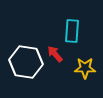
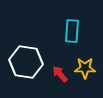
red arrow: moved 5 px right, 20 px down
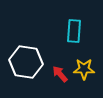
cyan rectangle: moved 2 px right
yellow star: moved 1 px left, 1 px down
